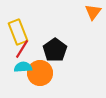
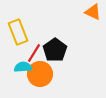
orange triangle: rotated 42 degrees counterclockwise
red line: moved 12 px right, 4 px down
orange circle: moved 1 px down
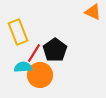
orange circle: moved 1 px down
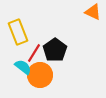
cyan semicircle: rotated 42 degrees clockwise
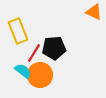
orange triangle: moved 1 px right
yellow rectangle: moved 1 px up
black pentagon: moved 1 px left, 2 px up; rotated 30 degrees clockwise
cyan semicircle: moved 4 px down
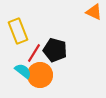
black pentagon: moved 1 px right, 2 px down; rotated 20 degrees clockwise
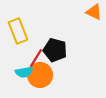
red line: moved 2 px right, 5 px down
cyan semicircle: moved 1 px right, 1 px down; rotated 132 degrees clockwise
